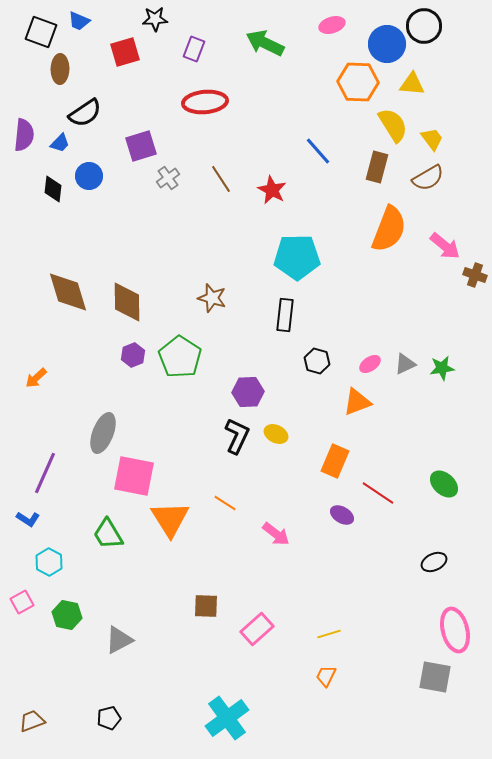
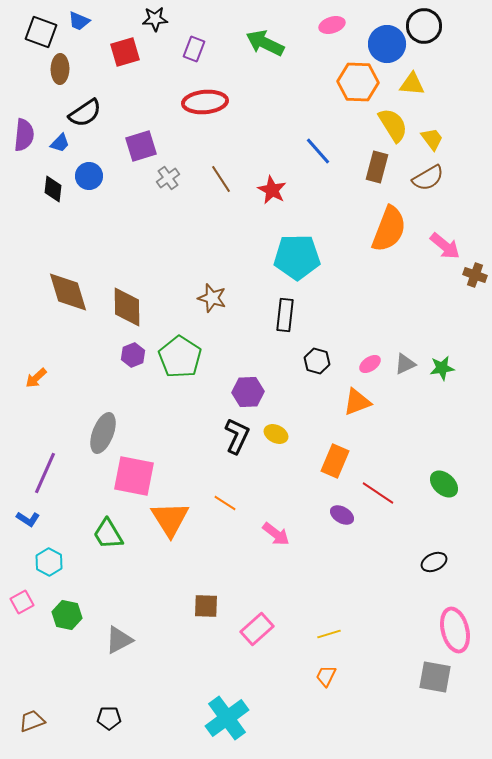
brown diamond at (127, 302): moved 5 px down
black pentagon at (109, 718): rotated 15 degrees clockwise
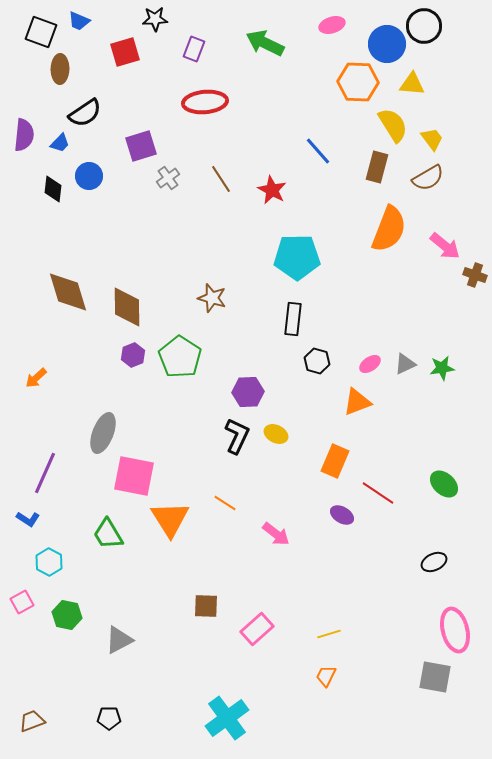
black rectangle at (285, 315): moved 8 px right, 4 px down
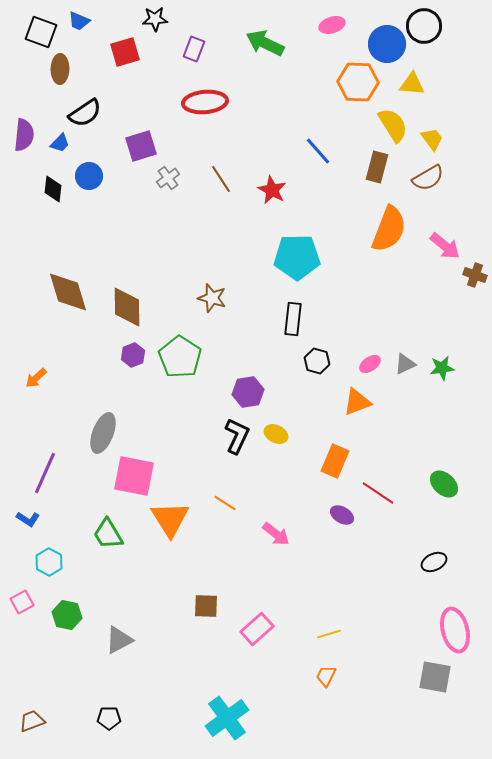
purple hexagon at (248, 392): rotated 8 degrees counterclockwise
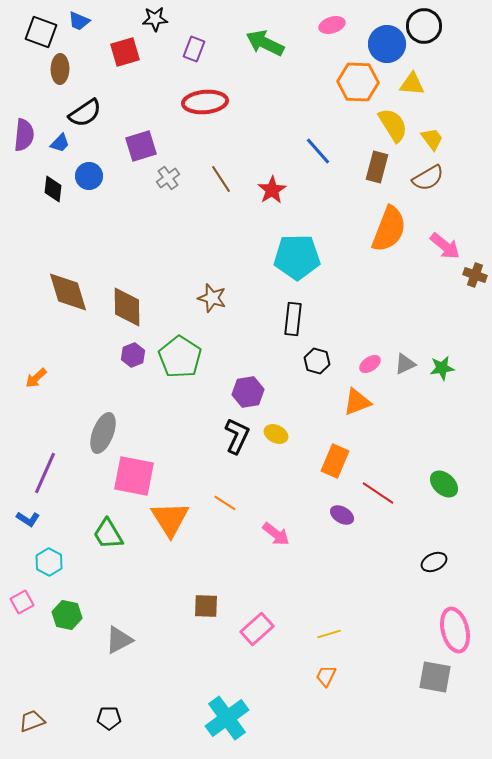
red star at (272, 190): rotated 12 degrees clockwise
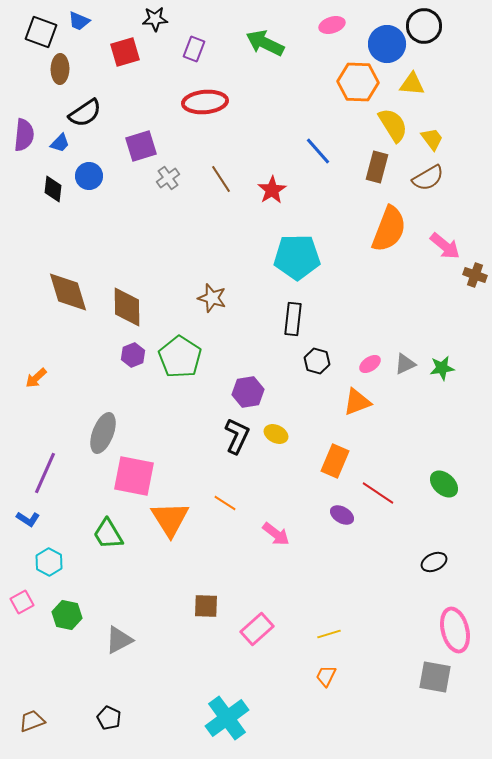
black pentagon at (109, 718): rotated 25 degrees clockwise
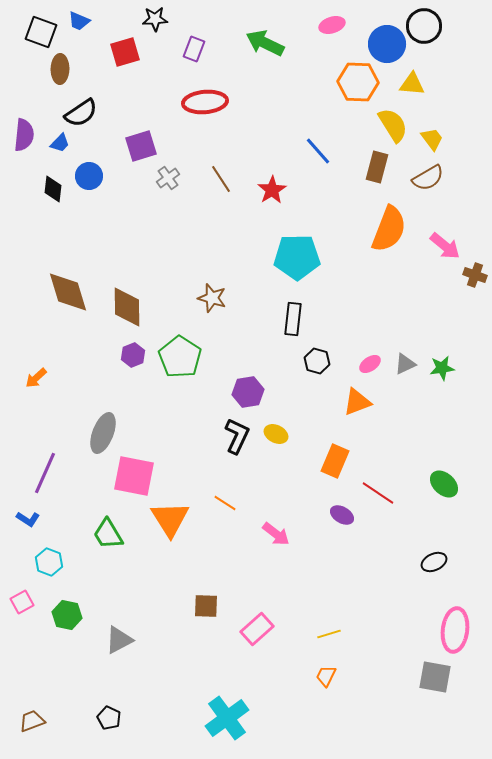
black semicircle at (85, 113): moved 4 px left
cyan hexagon at (49, 562): rotated 8 degrees counterclockwise
pink ellipse at (455, 630): rotated 21 degrees clockwise
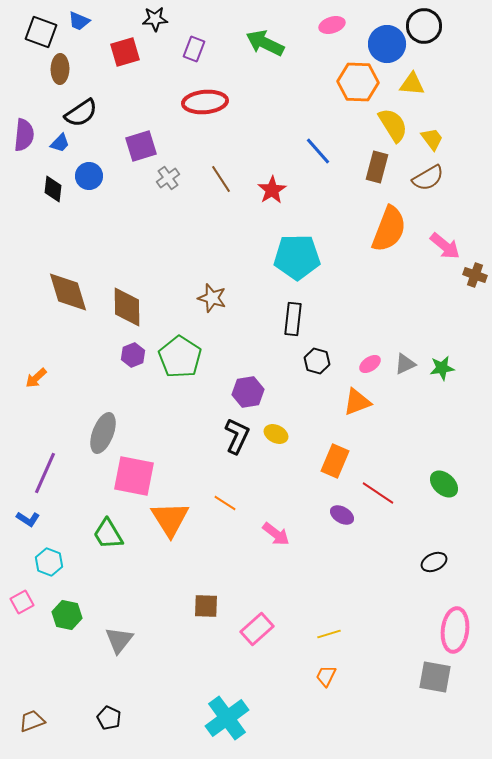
gray triangle at (119, 640): rotated 24 degrees counterclockwise
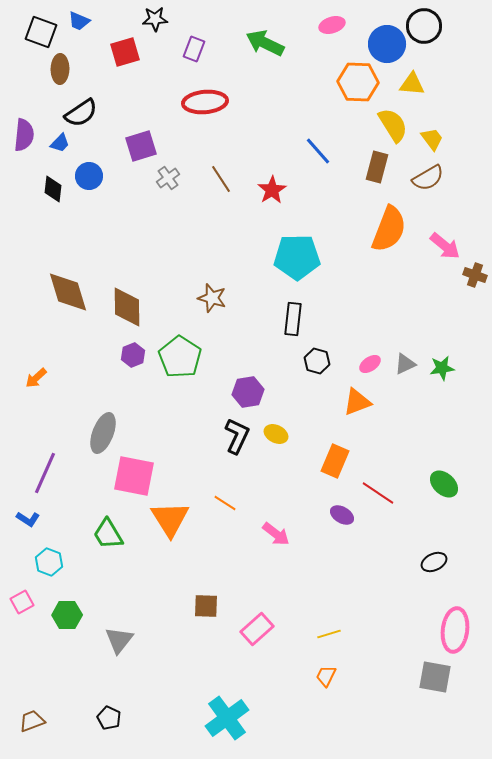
green hexagon at (67, 615): rotated 12 degrees counterclockwise
